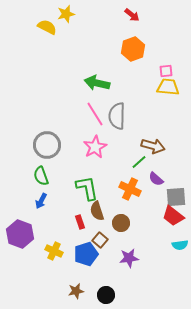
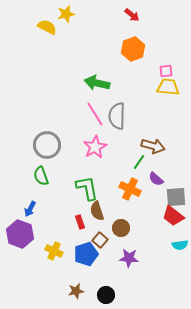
green line: rotated 14 degrees counterclockwise
blue arrow: moved 11 px left, 8 px down
brown circle: moved 5 px down
purple star: rotated 12 degrees clockwise
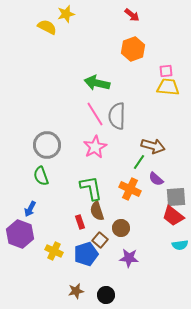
green L-shape: moved 4 px right
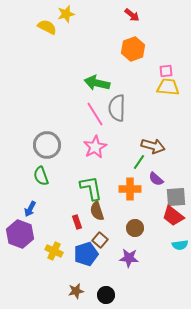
gray semicircle: moved 8 px up
orange cross: rotated 25 degrees counterclockwise
red rectangle: moved 3 px left
brown circle: moved 14 px right
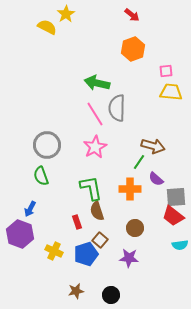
yellow star: rotated 18 degrees counterclockwise
yellow trapezoid: moved 3 px right, 5 px down
black circle: moved 5 px right
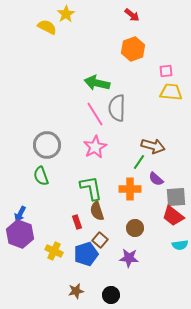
blue arrow: moved 10 px left, 5 px down
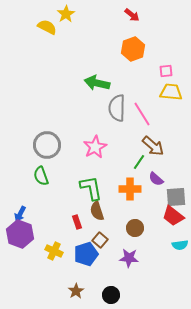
pink line: moved 47 px right
brown arrow: rotated 25 degrees clockwise
brown star: rotated 21 degrees counterclockwise
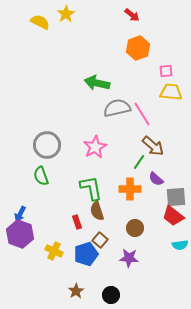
yellow semicircle: moved 7 px left, 5 px up
orange hexagon: moved 5 px right, 1 px up
gray semicircle: rotated 76 degrees clockwise
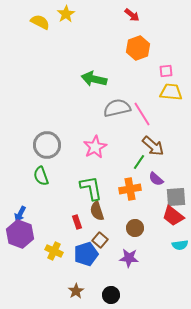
green arrow: moved 3 px left, 4 px up
orange cross: rotated 10 degrees counterclockwise
